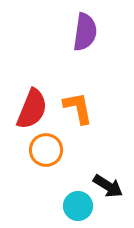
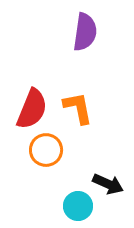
black arrow: moved 2 px up; rotated 8 degrees counterclockwise
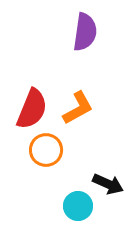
orange L-shape: rotated 72 degrees clockwise
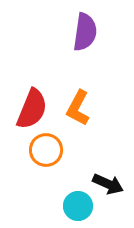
orange L-shape: rotated 147 degrees clockwise
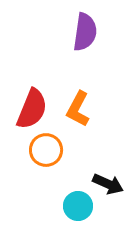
orange L-shape: moved 1 px down
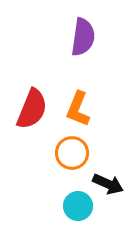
purple semicircle: moved 2 px left, 5 px down
orange L-shape: rotated 6 degrees counterclockwise
orange circle: moved 26 px right, 3 px down
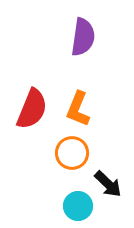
black arrow: rotated 20 degrees clockwise
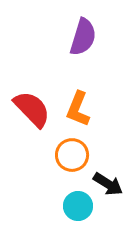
purple semicircle: rotated 9 degrees clockwise
red semicircle: rotated 66 degrees counterclockwise
orange circle: moved 2 px down
black arrow: rotated 12 degrees counterclockwise
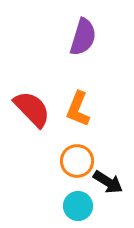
orange circle: moved 5 px right, 6 px down
black arrow: moved 2 px up
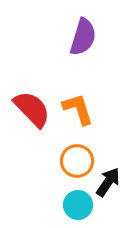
orange L-shape: rotated 141 degrees clockwise
black arrow: rotated 88 degrees counterclockwise
cyan circle: moved 1 px up
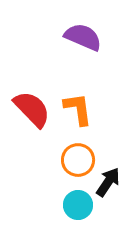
purple semicircle: rotated 84 degrees counterclockwise
orange L-shape: rotated 9 degrees clockwise
orange circle: moved 1 px right, 1 px up
